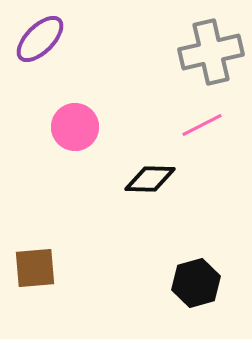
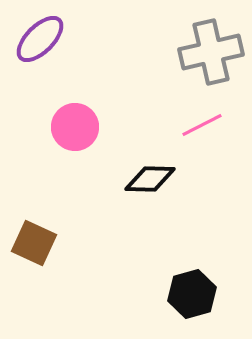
brown square: moved 1 px left, 25 px up; rotated 30 degrees clockwise
black hexagon: moved 4 px left, 11 px down
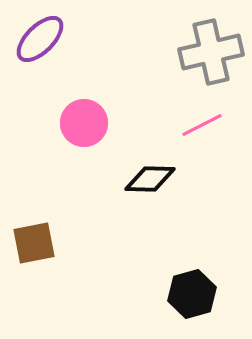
pink circle: moved 9 px right, 4 px up
brown square: rotated 36 degrees counterclockwise
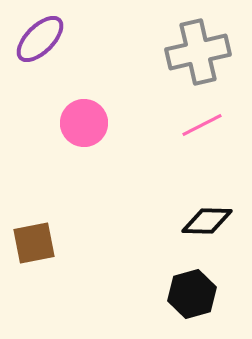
gray cross: moved 13 px left
black diamond: moved 57 px right, 42 px down
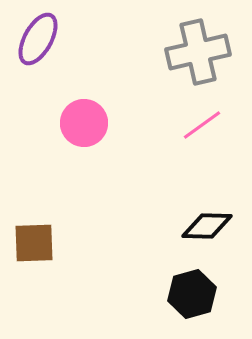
purple ellipse: moved 2 px left; rotated 16 degrees counterclockwise
pink line: rotated 9 degrees counterclockwise
black diamond: moved 5 px down
brown square: rotated 9 degrees clockwise
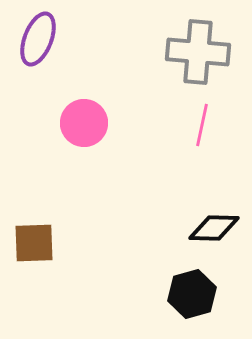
purple ellipse: rotated 8 degrees counterclockwise
gray cross: rotated 18 degrees clockwise
pink line: rotated 42 degrees counterclockwise
black diamond: moved 7 px right, 2 px down
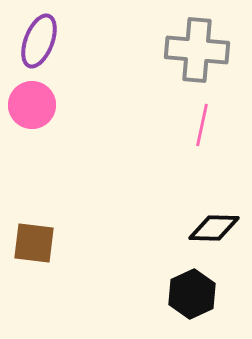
purple ellipse: moved 1 px right, 2 px down
gray cross: moved 1 px left, 2 px up
pink circle: moved 52 px left, 18 px up
brown square: rotated 9 degrees clockwise
black hexagon: rotated 9 degrees counterclockwise
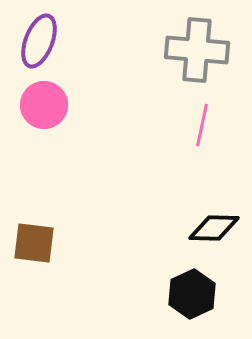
pink circle: moved 12 px right
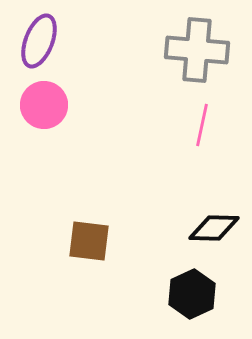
brown square: moved 55 px right, 2 px up
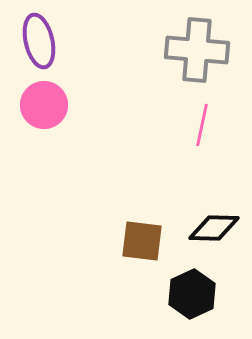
purple ellipse: rotated 34 degrees counterclockwise
brown square: moved 53 px right
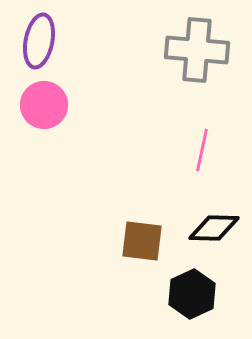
purple ellipse: rotated 24 degrees clockwise
pink line: moved 25 px down
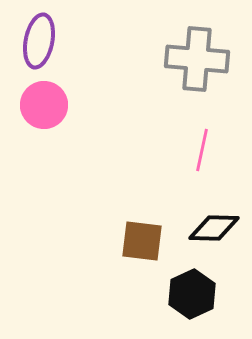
gray cross: moved 9 px down
